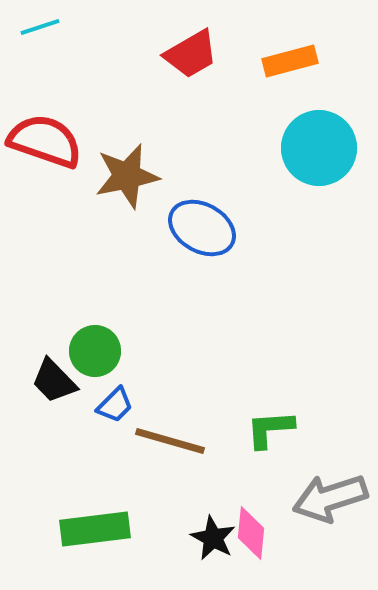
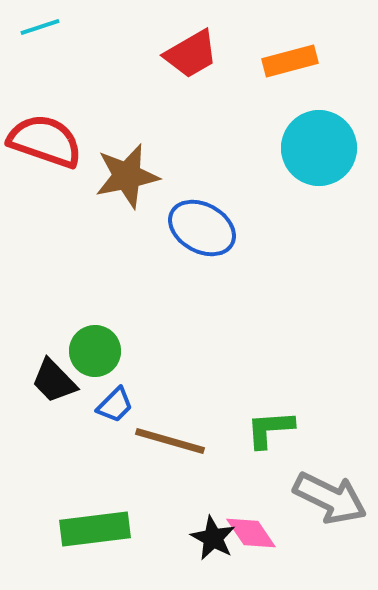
gray arrow: rotated 136 degrees counterclockwise
pink diamond: rotated 40 degrees counterclockwise
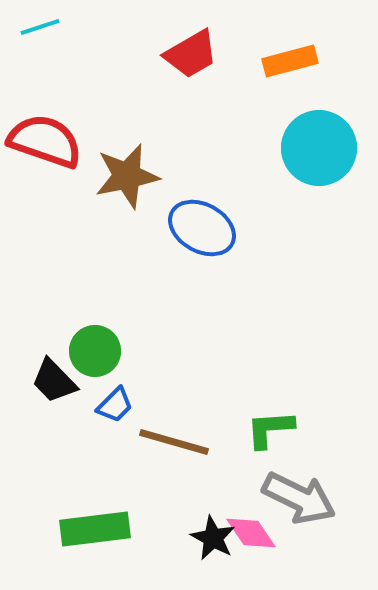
brown line: moved 4 px right, 1 px down
gray arrow: moved 31 px left
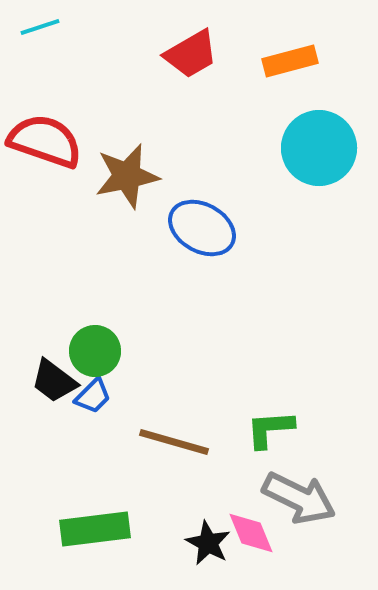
black trapezoid: rotated 9 degrees counterclockwise
blue trapezoid: moved 22 px left, 9 px up
pink diamond: rotated 12 degrees clockwise
black star: moved 5 px left, 5 px down
